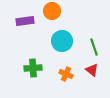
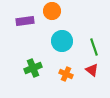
green cross: rotated 18 degrees counterclockwise
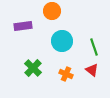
purple rectangle: moved 2 px left, 5 px down
green cross: rotated 24 degrees counterclockwise
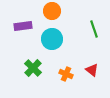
cyan circle: moved 10 px left, 2 px up
green line: moved 18 px up
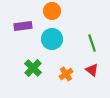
green line: moved 2 px left, 14 px down
orange cross: rotated 32 degrees clockwise
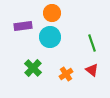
orange circle: moved 2 px down
cyan circle: moved 2 px left, 2 px up
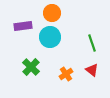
green cross: moved 2 px left, 1 px up
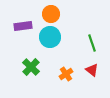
orange circle: moved 1 px left, 1 px down
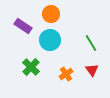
purple rectangle: rotated 42 degrees clockwise
cyan circle: moved 3 px down
green line: moved 1 px left; rotated 12 degrees counterclockwise
red triangle: rotated 16 degrees clockwise
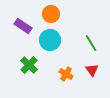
green cross: moved 2 px left, 2 px up
orange cross: rotated 24 degrees counterclockwise
